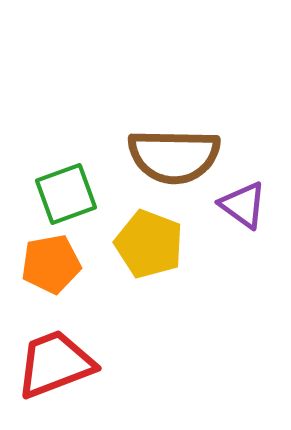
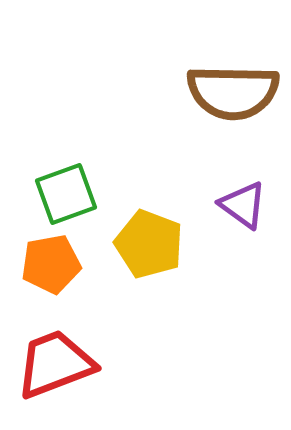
brown semicircle: moved 59 px right, 64 px up
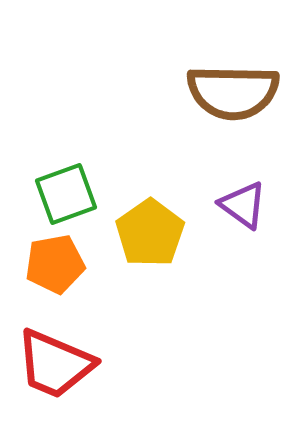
yellow pentagon: moved 1 px right, 11 px up; rotated 16 degrees clockwise
orange pentagon: moved 4 px right
red trapezoid: rotated 136 degrees counterclockwise
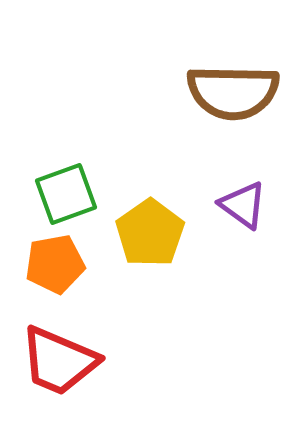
red trapezoid: moved 4 px right, 3 px up
